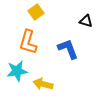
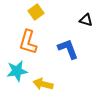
black triangle: moved 1 px up
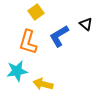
black triangle: moved 4 px down; rotated 24 degrees clockwise
blue L-shape: moved 9 px left, 13 px up; rotated 100 degrees counterclockwise
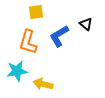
yellow square: rotated 28 degrees clockwise
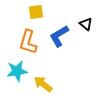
yellow arrow: rotated 24 degrees clockwise
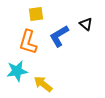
yellow square: moved 2 px down
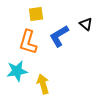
yellow arrow: rotated 36 degrees clockwise
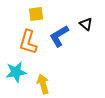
cyan star: moved 1 px left, 1 px down
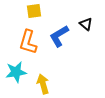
yellow square: moved 2 px left, 3 px up
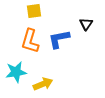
black triangle: rotated 24 degrees clockwise
blue L-shape: moved 3 px down; rotated 20 degrees clockwise
orange L-shape: moved 2 px right, 1 px up
yellow arrow: rotated 84 degrees clockwise
